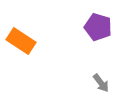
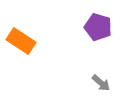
gray arrow: rotated 12 degrees counterclockwise
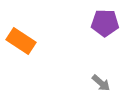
purple pentagon: moved 7 px right, 4 px up; rotated 16 degrees counterclockwise
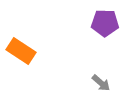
orange rectangle: moved 10 px down
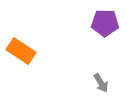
gray arrow: rotated 18 degrees clockwise
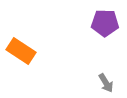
gray arrow: moved 5 px right
